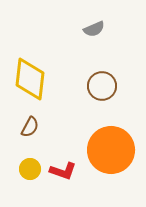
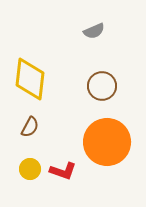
gray semicircle: moved 2 px down
orange circle: moved 4 px left, 8 px up
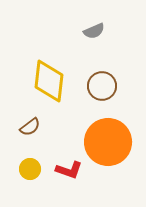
yellow diamond: moved 19 px right, 2 px down
brown semicircle: rotated 25 degrees clockwise
orange circle: moved 1 px right
red L-shape: moved 6 px right, 1 px up
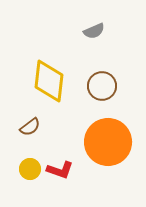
red L-shape: moved 9 px left
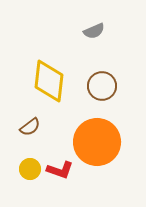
orange circle: moved 11 px left
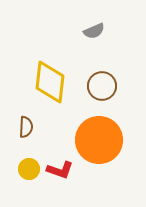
yellow diamond: moved 1 px right, 1 px down
brown semicircle: moved 4 px left; rotated 50 degrees counterclockwise
orange circle: moved 2 px right, 2 px up
yellow circle: moved 1 px left
